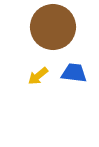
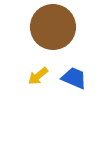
blue trapezoid: moved 5 px down; rotated 16 degrees clockwise
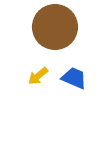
brown circle: moved 2 px right
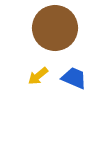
brown circle: moved 1 px down
